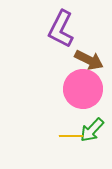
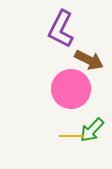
pink circle: moved 12 px left
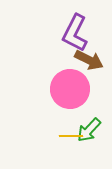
purple L-shape: moved 14 px right, 4 px down
pink circle: moved 1 px left
green arrow: moved 3 px left
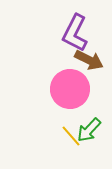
yellow line: rotated 50 degrees clockwise
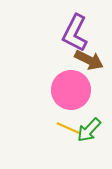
pink circle: moved 1 px right, 1 px down
yellow line: moved 3 px left, 8 px up; rotated 25 degrees counterclockwise
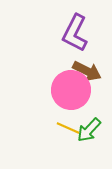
brown arrow: moved 2 px left, 11 px down
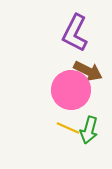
brown arrow: moved 1 px right
green arrow: rotated 28 degrees counterclockwise
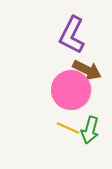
purple L-shape: moved 3 px left, 2 px down
brown arrow: moved 1 px left, 1 px up
green arrow: moved 1 px right
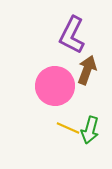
brown arrow: rotated 96 degrees counterclockwise
pink circle: moved 16 px left, 4 px up
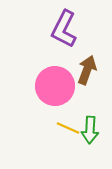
purple L-shape: moved 8 px left, 6 px up
green arrow: rotated 12 degrees counterclockwise
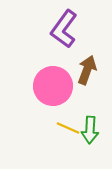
purple L-shape: rotated 9 degrees clockwise
pink circle: moved 2 px left
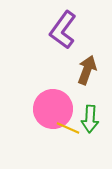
purple L-shape: moved 1 px left, 1 px down
pink circle: moved 23 px down
green arrow: moved 11 px up
